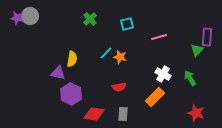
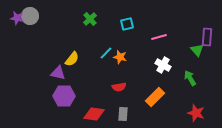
green triangle: rotated 24 degrees counterclockwise
yellow semicircle: rotated 28 degrees clockwise
white cross: moved 9 px up
purple hexagon: moved 7 px left, 2 px down; rotated 25 degrees counterclockwise
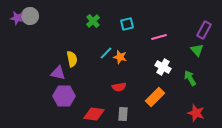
green cross: moved 3 px right, 2 px down
purple rectangle: moved 3 px left, 7 px up; rotated 24 degrees clockwise
yellow semicircle: rotated 49 degrees counterclockwise
white cross: moved 2 px down
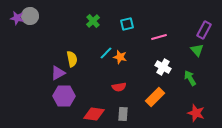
purple triangle: rotated 42 degrees counterclockwise
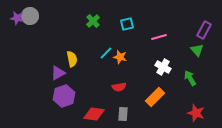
purple hexagon: rotated 20 degrees counterclockwise
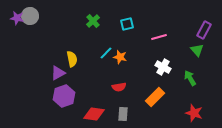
red star: moved 2 px left
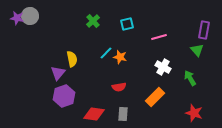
purple rectangle: rotated 18 degrees counterclockwise
purple triangle: rotated 21 degrees counterclockwise
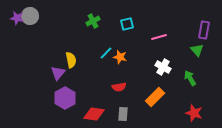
green cross: rotated 16 degrees clockwise
yellow semicircle: moved 1 px left, 1 px down
purple hexagon: moved 1 px right, 2 px down; rotated 10 degrees counterclockwise
